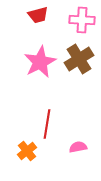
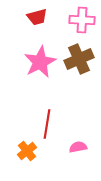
red trapezoid: moved 1 px left, 2 px down
brown cross: rotated 8 degrees clockwise
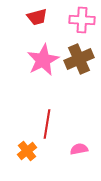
pink star: moved 3 px right, 2 px up
pink semicircle: moved 1 px right, 2 px down
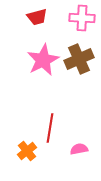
pink cross: moved 2 px up
red line: moved 3 px right, 4 px down
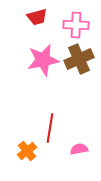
pink cross: moved 6 px left, 7 px down
pink star: rotated 16 degrees clockwise
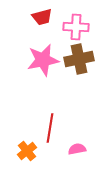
red trapezoid: moved 5 px right
pink cross: moved 2 px down
brown cross: rotated 12 degrees clockwise
pink semicircle: moved 2 px left
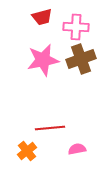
brown cross: moved 2 px right; rotated 8 degrees counterclockwise
red line: rotated 76 degrees clockwise
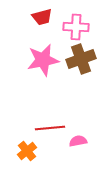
pink semicircle: moved 1 px right, 8 px up
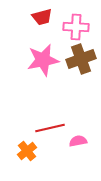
red line: rotated 8 degrees counterclockwise
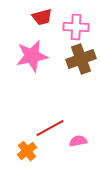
pink star: moved 11 px left, 4 px up
red line: rotated 16 degrees counterclockwise
